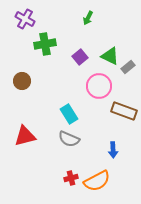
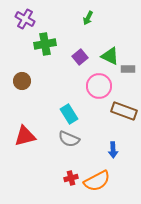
gray rectangle: moved 2 px down; rotated 40 degrees clockwise
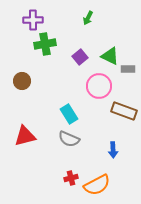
purple cross: moved 8 px right, 1 px down; rotated 30 degrees counterclockwise
orange semicircle: moved 4 px down
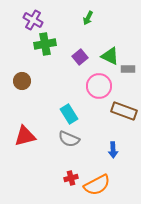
purple cross: rotated 30 degrees clockwise
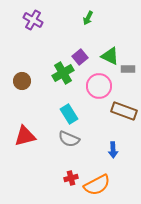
green cross: moved 18 px right, 29 px down; rotated 20 degrees counterclockwise
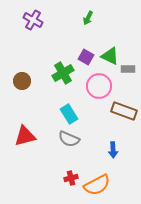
purple square: moved 6 px right; rotated 21 degrees counterclockwise
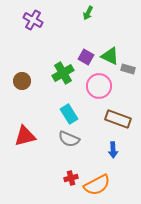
green arrow: moved 5 px up
gray rectangle: rotated 16 degrees clockwise
brown rectangle: moved 6 px left, 8 px down
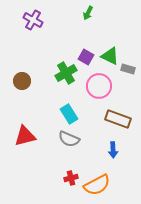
green cross: moved 3 px right
